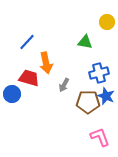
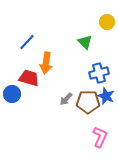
green triangle: rotated 35 degrees clockwise
orange arrow: rotated 20 degrees clockwise
gray arrow: moved 2 px right, 14 px down; rotated 16 degrees clockwise
pink L-shape: rotated 45 degrees clockwise
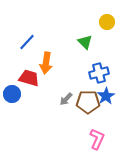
blue star: rotated 18 degrees clockwise
pink L-shape: moved 3 px left, 2 px down
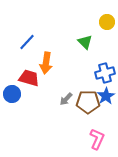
blue cross: moved 6 px right
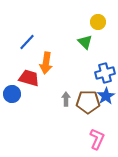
yellow circle: moved 9 px left
gray arrow: rotated 136 degrees clockwise
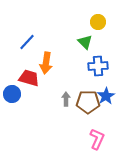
blue cross: moved 7 px left, 7 px up; rotated 12 degrees clockwise
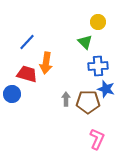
red trapezoid: moved 2 px left, 4 px up
blue star: moved 7 px up; rotated 24 degrees counterclockwise
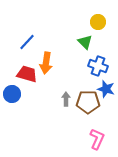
blue cross: rotated 24 degrees clockwise
